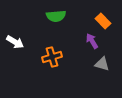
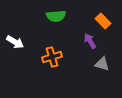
purple arrow: moved 2 px left
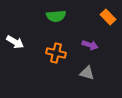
orange rectangle: moved 5 px right, 4 px up
purple arrow: moved 4 px down; rotated 140 degrees clockwise
orange cross: moved 4 px right, 4 px up; rotated 30 degrees clockwise
gray triangle: moved 15 px left, 9 px down
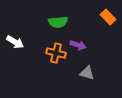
green semicircle: moved 2 px right, 6 px down
purple arrow: moved 12 px left
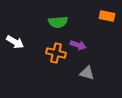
orange rectangle: moved 1 px left, 1 px up; rotated 35 degrees counterclockwise
